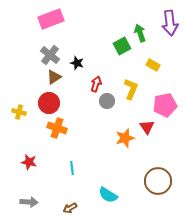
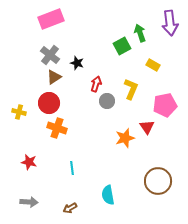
cyan semicircle: rotated 48 degrees clockwise
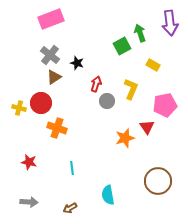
red circle: moved 8 px left
yellow cross: moved 4 px up
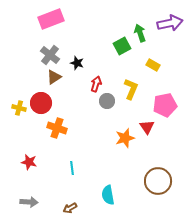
purple arrow: rotated 95 degrees counterclockwise
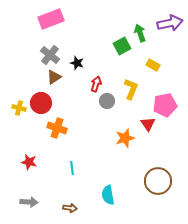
red triangle: moved 1 px right, 3 px up
brown arrow: rotated 144 degrees counterclockwise
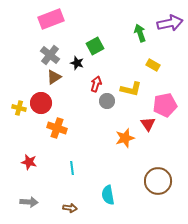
green square: moved 27 px left
yellow L-shape: rotated 80 degrees clockwise
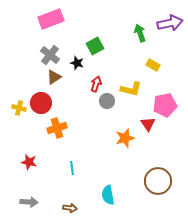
orange cross: rotated 36 degrees counterclockwise
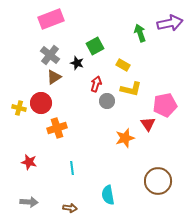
yellow rectangle: moved 30 px left
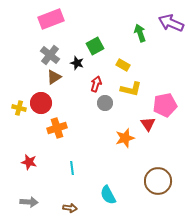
purple arrow: moved 1 px right; rotated 145 degrees counterclockwise
gray circle: moved 2 px left, 2 px down
cyan semicircle: rotated 18 degrees counterclockwise
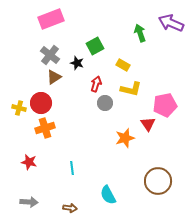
orange cross: moved 12 px left
